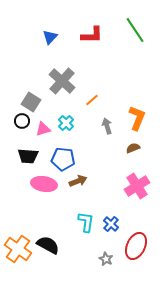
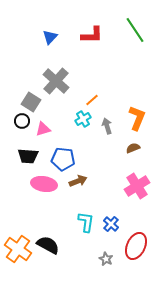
gray cross: moved 6 px left
cyan cross: moved 17 px right, 4 px up; rotated 14 degrees clockwise
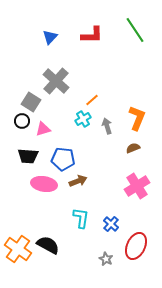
cyan L-shape: moved 5 px left, 4 px up
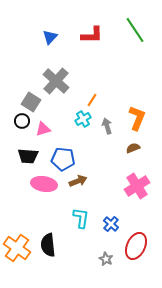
orange line: rotated 16 degrees counterclockwise
black semicircle: rotated 125 degrees counterclockwise
orange cross: moved 1 px left, 1 px up
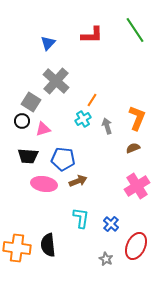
blue triangle: moved 2 px left, 6 px down
orange cross: rotated 28 degrees counterclockwise
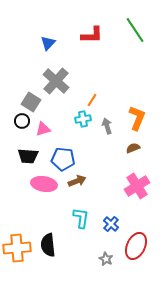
cyan cross: rotated 21 degrees clockwise
brown arrow: moved 1 px left
orange cross: rotated 12 degrees counterclockwise
